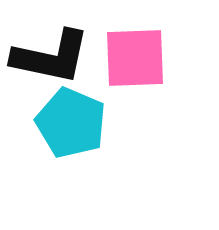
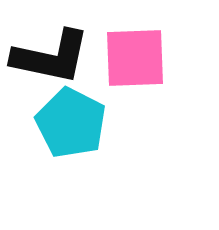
cyan pentagon: rotated 4 degrees clockwise
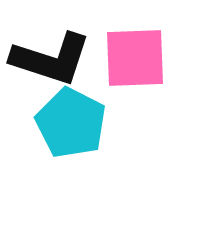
black L-shape: moved 2 px down; rotated 6 degrees clockwise
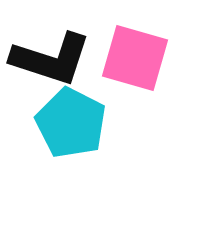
pink square: rotated 18 degrees clockwise
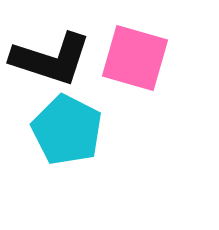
cyan pentagon: moved 4 px left, 7 px down
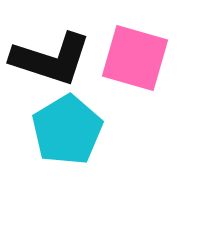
cyan pentagon: rotated 14 degrees clockwise
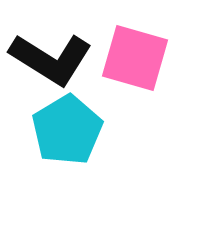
black L-shape: rotated 14 degrees clockwise
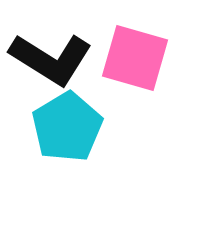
cyan pentagon: moved 3 px up
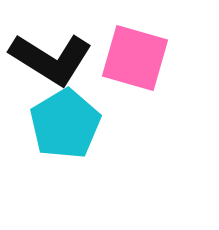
cyan pentagon: moved 2 px left, 3 px up
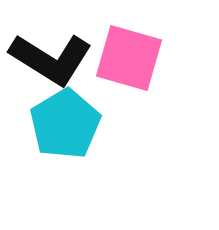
pink square: moved 6 px left
